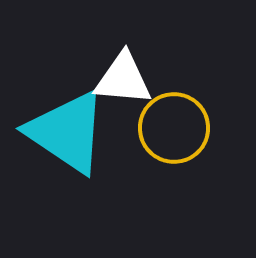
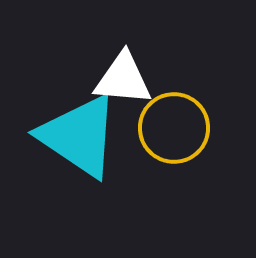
cyan triangle: moved 12 px right, 4 px down
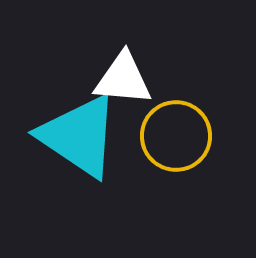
yellow circle: moved 2 px right, 8 px down
